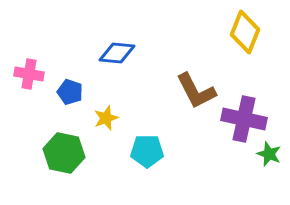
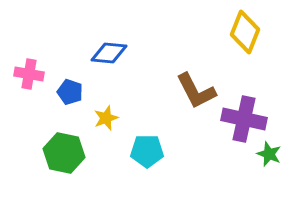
blue diamond: moved 8 px left
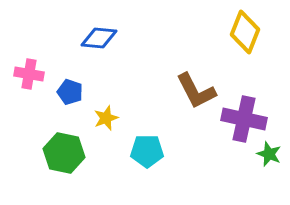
blue diamond: moved 10 px left, 15 px up
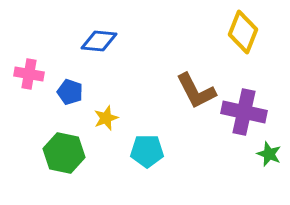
yellow diamond: moved 2 px left
blue diamond: moved 3 px down
purple cross: moved 7 px up
